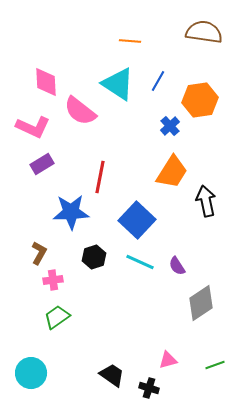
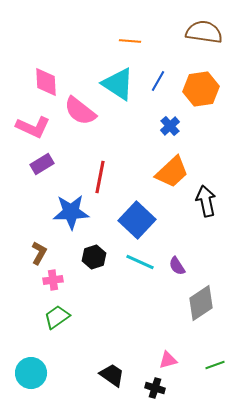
orange hexagon: moved 1 px right, 11 px up
orange trapezoid: rotated 15 degrees clockwise
black cross: moved 6 px right
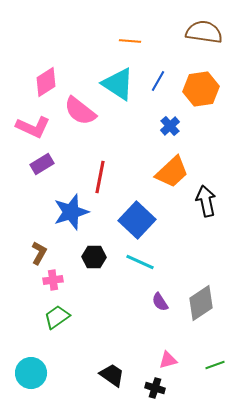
pink diamond: rotated 60 degrees clockwise
blue star: rotated 15 degrees counterclockwise
black hexagon: rotated 20 degrees clockwise
purple semicircle: moved 17 px left, 36 px down
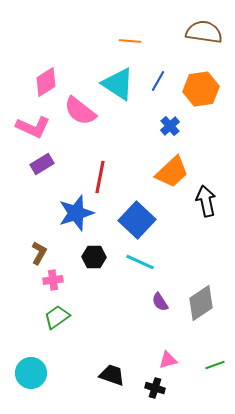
blue star: moved 5 px right, 1 px down
black trapezoid: rotated 16 degrees counterclockwise
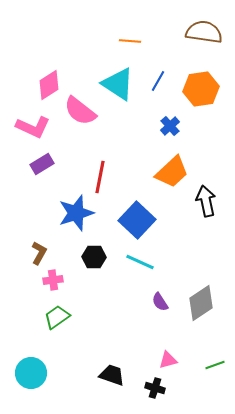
pink diamond: moved 3 px right, 3 px down
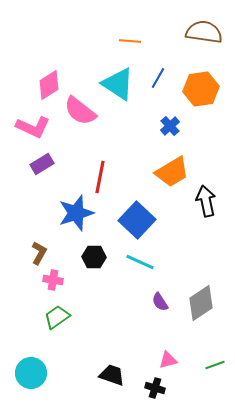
blue line: moved 3 px up
orange trapezoid: rotated 12 degrees clockwise
pink cross: rotated 18 degrees clockwise
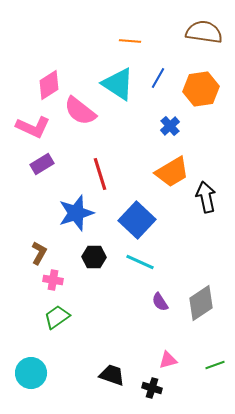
red line: moved 3 px up; rotated 28 degrees counterclockwise
black arrow: moved 4 px up
black cross: moved 3 px left
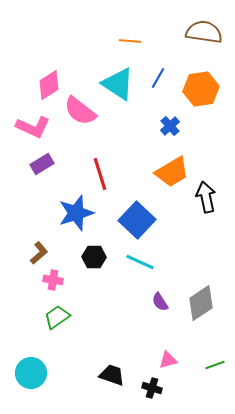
brown L-shape: rotated 20 degrees clockwise
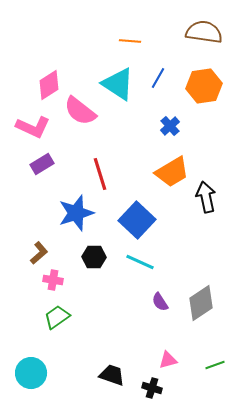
orange hexagon: moved 3 px right, 3 px up
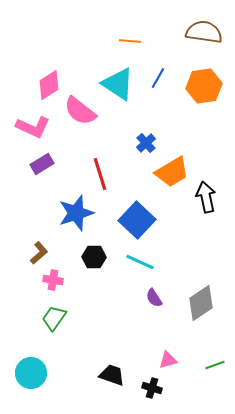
blue cross: moved 24 px left, 17 px down
purple semicircle: moved 6 px left, 4 px up
green trapezoid: moved 3 px left, 1 px down; rotated 20 degrees counterclockwise
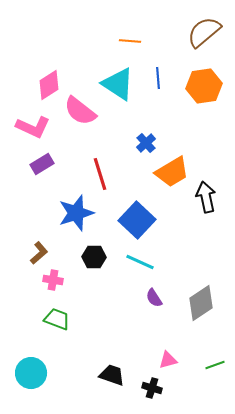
brown semicircle: rotated 48 degrees counterclockwise
blue line: rotated 35 degrees counterclockwise
green trapezoid: moved 3 px right, 1 px down; rotated 76 degrees clockwise
